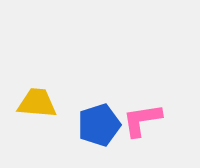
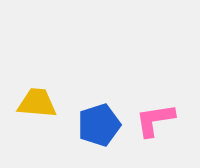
pink L-shape: moved 13 px right
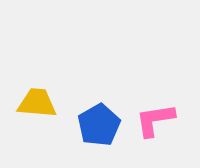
blue pentagon: rotated 12 degrees counterclockwise
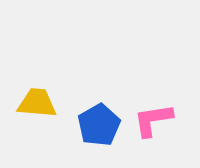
pink L-shape: moved 2 px left
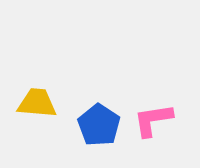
blue pentagon: rotated 9 degrees counterclockwise
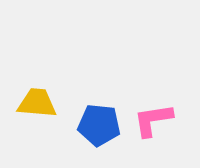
blue pentagon: rotated 27 degrees counterclockwise
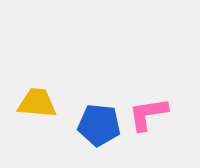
pink L-shape: moved 5 px left, 6 px up
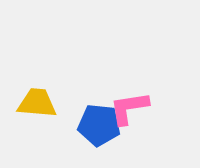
pink L-shape: moved 19 px left, 6 px up
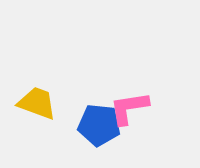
yellow trapezoid: rotated 15 degrees clockwise
